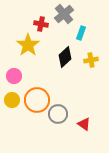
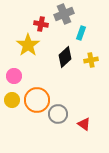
gray cross: rotated 18 degrees clockwise
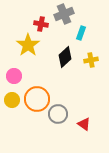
orange circle: moved 1 px up
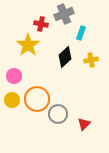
red triangle: rotated 40 degrees clockwise
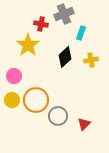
orange circle: moved 1 px left, 1 px down
gray circle: moved 2 px down
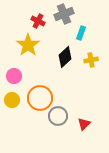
red cross: moved 3 px left, 3 px up; rotated 16 degrees clockwise
orange circle: moved 4 px right, 2 px up
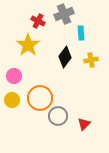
cyan rectangle: rotated 24 degrees counterclockwise
black diamond: rotated 10 degrees counterclockwise
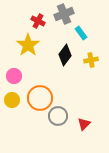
cyan rectangle: rotated 32 degrees counterclockwise
black diamond: moved 2 px up
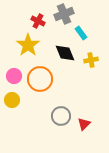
black diamond: moved 2 px up; rotated 60 degrees counterclockwise
orange circle: moved 19 px up
gray circle: moved 3 px right
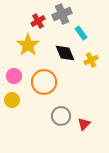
gray cross: moved 2 px left
red cross: rotated 32 degrees clockwise
yellow cross: rotated 16 degrees counterclockwise
orange circle: moved 4 px right, 3 px down
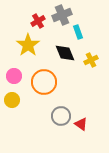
gray cross: moved 1 px down
cyan rectangle: moved 3 px left, 1 px up; rotated 16 degrees clockwise
red triangle: moved 3 px left; rotated 40 degrees counterclockwise
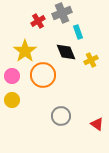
gray cross: moved 2 px up
yellow star: moved 3 px left, 6 px down
black diamond: moved 1 px right, 1 px up
pink circle: moved 2 px left
orange circle: moved 1 px left, 7 px up
red triangle: moved 16 px right
